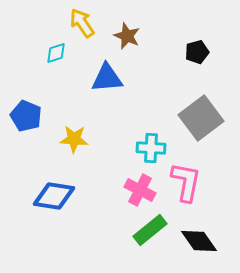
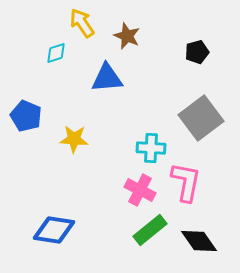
blue diamond: moved 34 px down
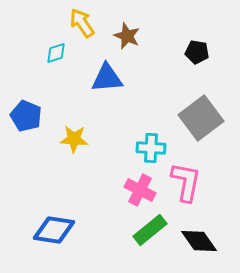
black pentagon: rotated 25 degrees clockwise
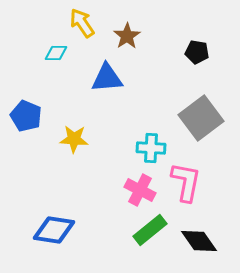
brown star: rotated 16 degrees clockwise
cyan diamond: rotated 20 degrees clockwise
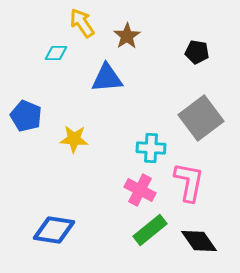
pink L-shape: moved 3 px right
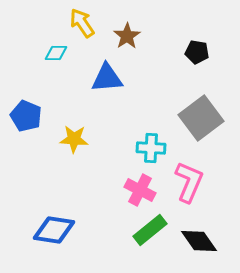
pink L-shape: rotated 12 degrees clockwise
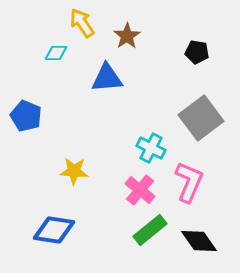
yellow star: moved 32 px down
cyan cross: rotated 24 degrees clockwise
pink cross: rotated 12 degrees clockwise
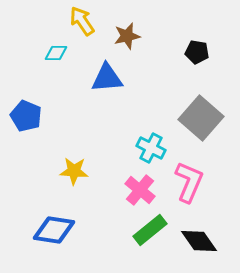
yellow arrow: moved 2 px up
brown star: rotated 20 degrees clockwise
gray square: rotated 12 degrees counterclockwise
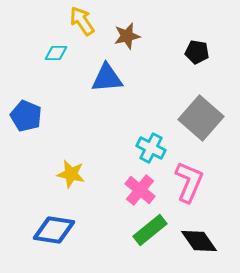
yellow star: moved 3 px left, 3 px down; rotated 8 degrees clockwise
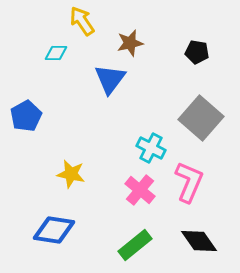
brown star: moved 3 px right, 7 px down
blue triangle: moved 3 px right, 1 px down; rotated 48 degrees counterclockwise
blue pentagon: rotated 20 degrees clockwise
green rectangle: moved 15 px left, 15 px down
